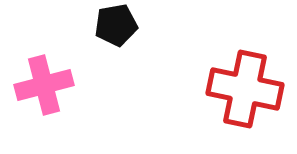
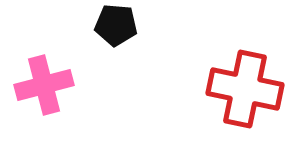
black pentagon: rotated 15 degrees clockwise
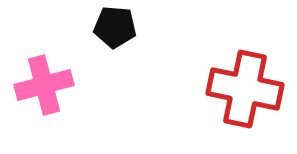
black pentagon: moved 1 px left, 2 px down
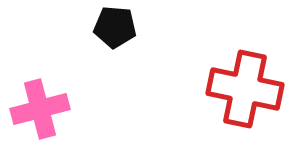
pink cross: moved 4 px left, 24 px down
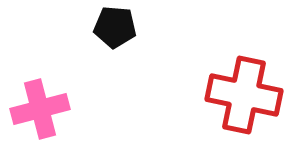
red cross: moved 1 px left, 6 px down
